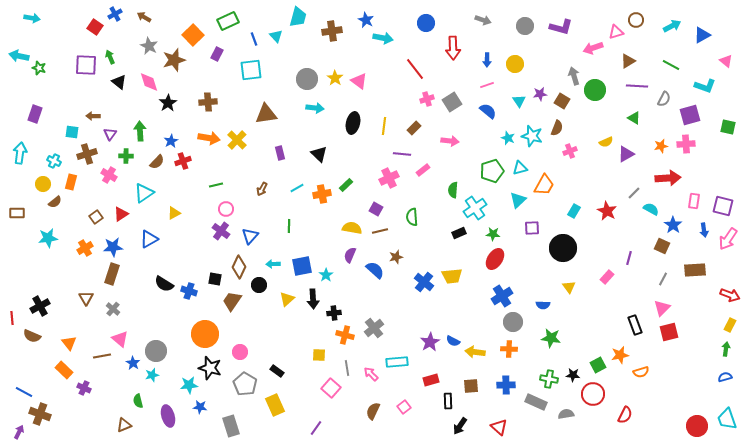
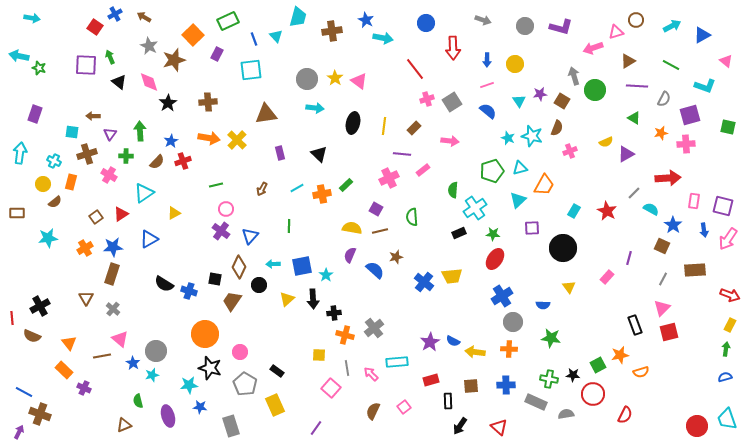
orange star at (661, 146): moved 13 px up
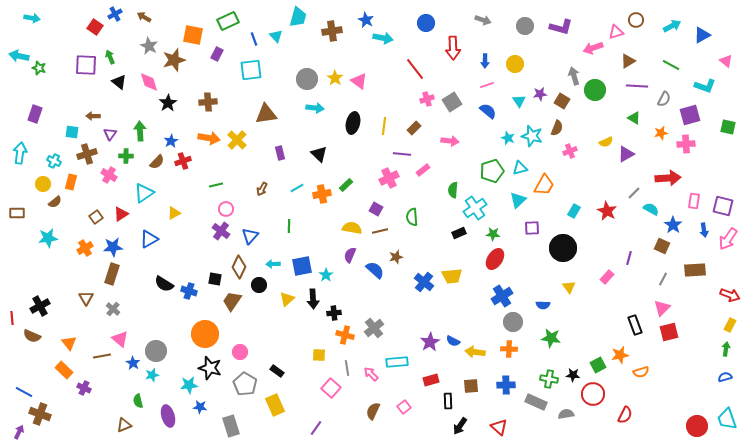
orange square at (193, 35): rotated 35 degrees counterclockwise
blue arrow at (487, 60): moved 2 px left, 1 px down
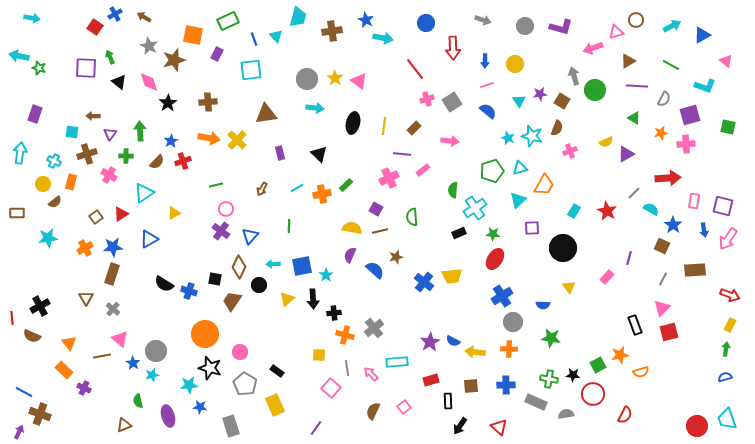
purple square at (86, 65): moved 3 px down
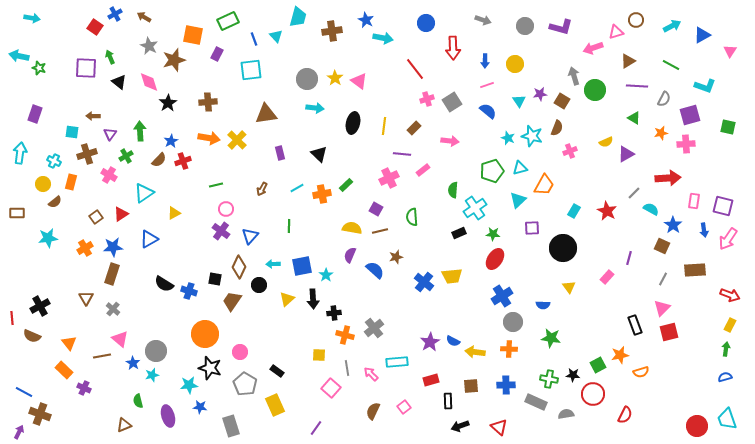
pink triangle at (726, 61): moved 4 px right, 10 px up; rotated 24 degrees clockwise
green cross at (126, 156): rotated 32 degrees counterclockwise
brown semicircle at (157, 162): moved 2 px right, 2 px up
black arrow at (460, 426): rotated 36 degrees clockwise
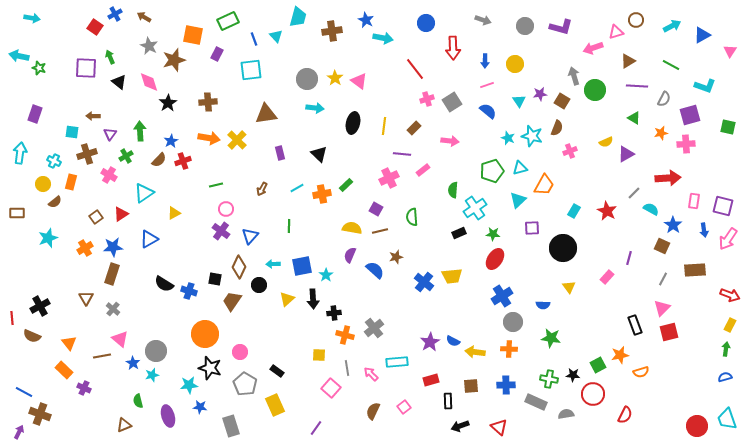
cyan star at (48, 238): rotated 12 degrees counterclockwise
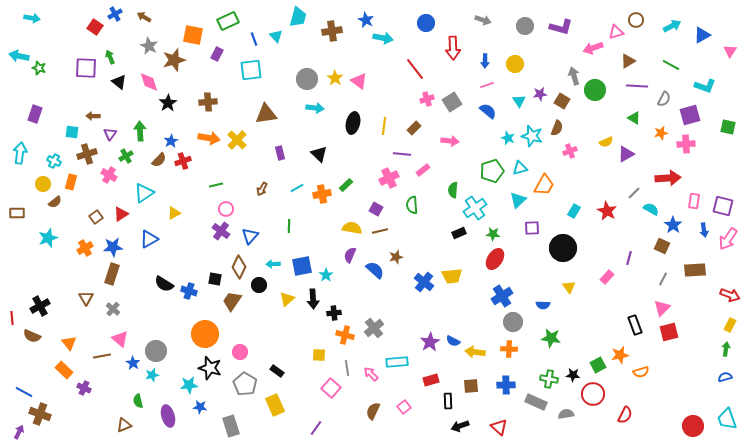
green semicircle at (412, 217): moved 12 px up
red circle at (697, 426): moved 4 px left
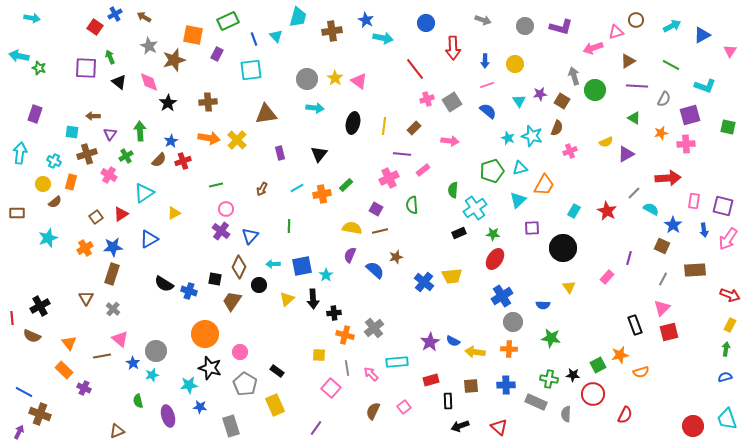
black triangle at (319, 154): rotated 24 degrees clockwise
gray semicircle at (566, 414): rotated 77 degrees counterclockwise
brown triangle at (124, 425): moved 7 px left, 6 px down
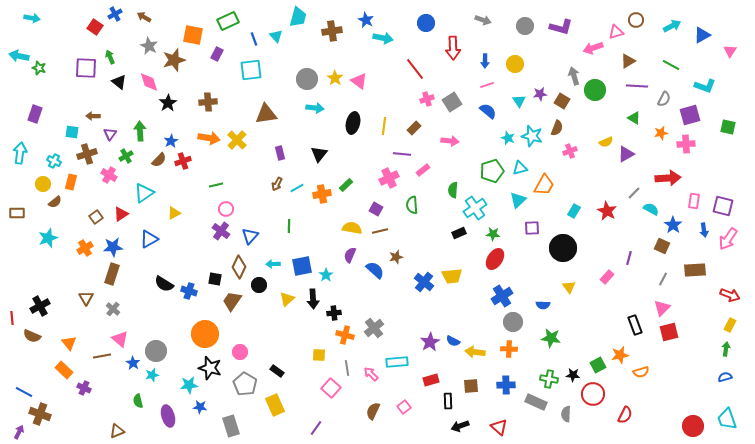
brown arrow at (262, 189): moved 15 px right, 5 px up
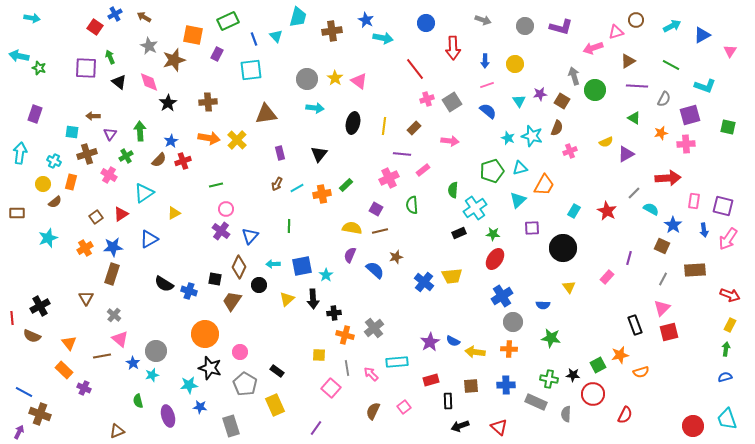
gray cross at (113, 309): moved 1 px right, 6 px down
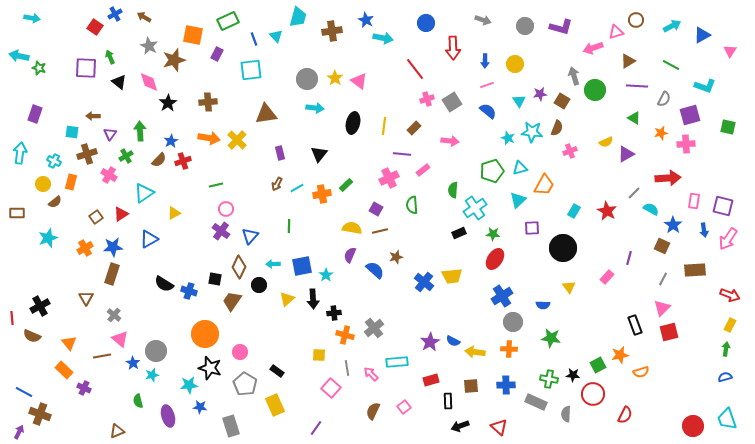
cyan star at (532, 136): moved 4 px up; rotated 10 degrees counterclockwise
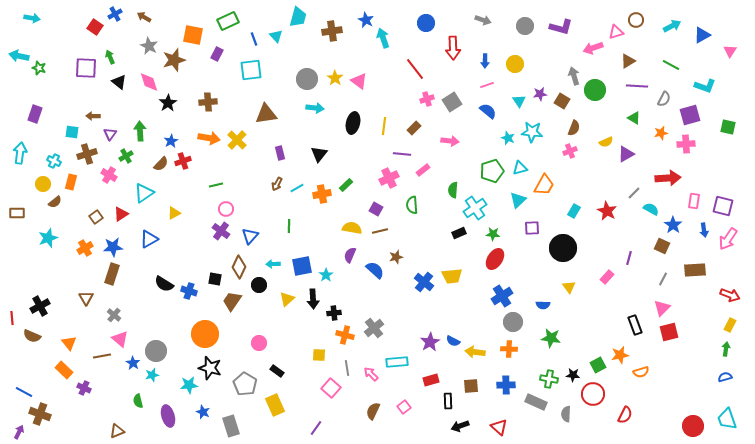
cyan arrow at (383, 38): rotated 120 degrees counterclockwise
brown semicircle at (557, 128): moved 17 px right
brown semicircle at (159, 160): moved 2 px right, 4 px down
pink circle at (240, 352): moved 19 px right, 9 px up
blue star at (200, 407): moved 3 px right, 5 px down; rotated 16 degrees clockwise
